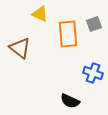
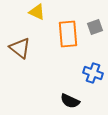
yellow triangle: moved 3 px left, 2 px up
gray square: moved 1 px right, 3 px down
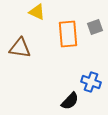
brown triangle: rotated 30 degrees counterclockwise
blue cross: moved 2 px left, 9 px down
black semicircle: rotated 72 degrees counterclockwise
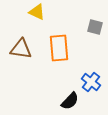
gray square: rotated 35 degrees clockwise
orange rectangle: moved 9 px left, 14 px down
brown triangle: moved 1 px right, 1 px down
blue cross: rotated 18 degrees clockwise
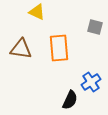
blue cross: rotated 18 degrees clockwise
black semicircle: moved 1 px up; rotated 18 degrees counterclockwise
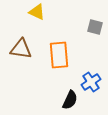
orange rectangle: moved 7 px down
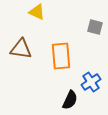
orange rectangle: moved 2 px right, 1 px down
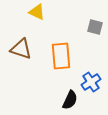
brown triangle: rotated 10 degrees clockwise
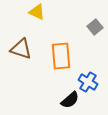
gray square: rotated 35 degrees clockwise
blue cross: moved 3 px left; rotated 24 degrees counterclockwise
black semicircle: rotated 24 degrees clockwise
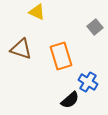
orange rectangle: rotated 12 degrees counterclockwise
